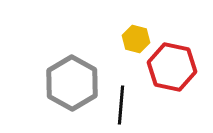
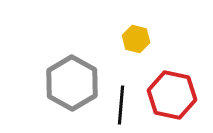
red hexagon: moved 28 px down
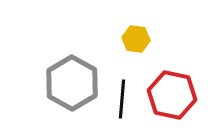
yellow hexagon: rotated 8 degrees counterclockwise
black line: moved 1 px right, 6 px up
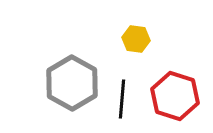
red hexagon: moved 3 px right, 1 px down; rotated 6 degrees clockwise
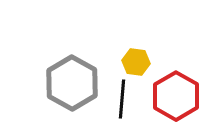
yellow hexagon: moved 23 px down
red hexagon: moved 1 px right; rotated 12 degrees clockwise
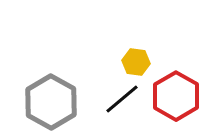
gray hexagon: moved 21 px left, 19 px down
black line: rotated 45 degrees clockwise
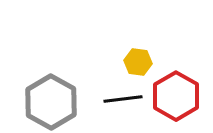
yellow hexagon: moved 2 px right
black line: moved 1 px right; rotated 33 degrees clockwise
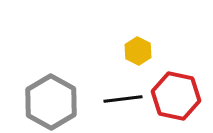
yellow hexagon: moved 11 px up; rotated 20 degrees clockwise
red hexagon: rotated 18 degrees counterclockwise
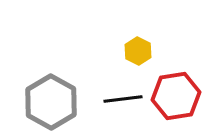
red hexagon: rotated 21 degrees counterclockwise
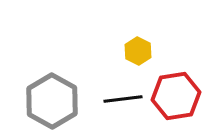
gray hexagon: moved 1 px right, 1 px up
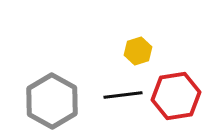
yellow hexagon: rotated 16 degrees clockwise
black line: moved 4 px up
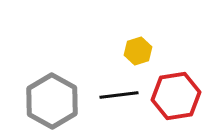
black line: moved 4 px left
